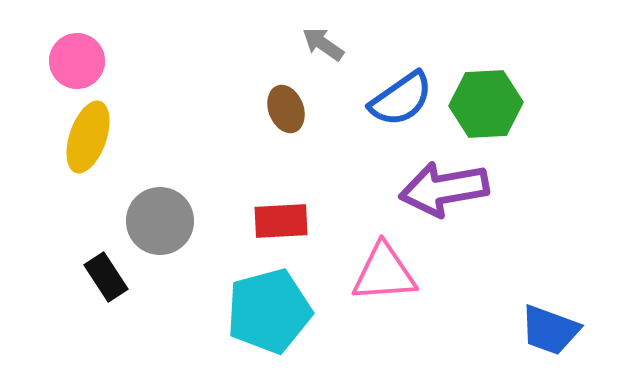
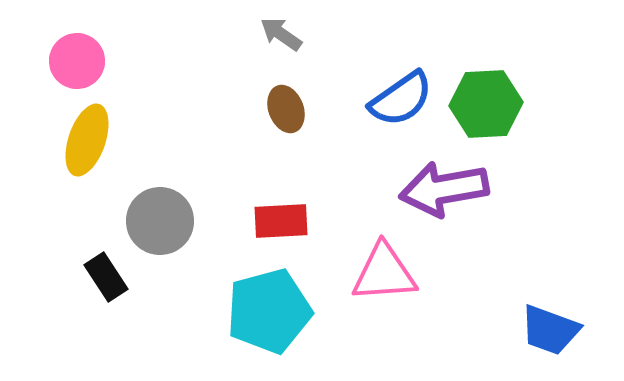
gray arrow: moved 42 px left, 10 px up
yellow ellipse: moved 1 px left, 3 px down
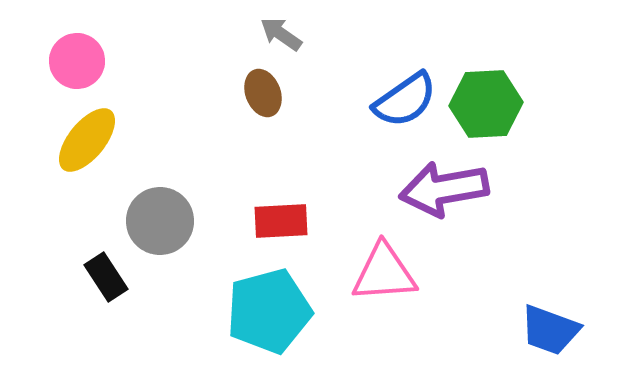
blue semicircle: moved 4 px right, 1 px down
brown ellipse: moved 23 px left, 16 px up
yellow ellipse: rotated 20 degrees clockwise
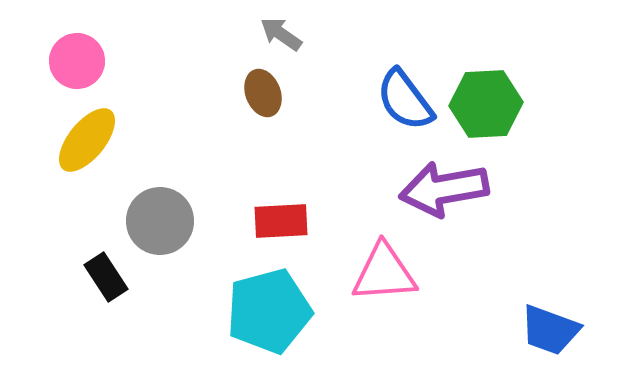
blue semicircle: rotated 88 degrees clockwise
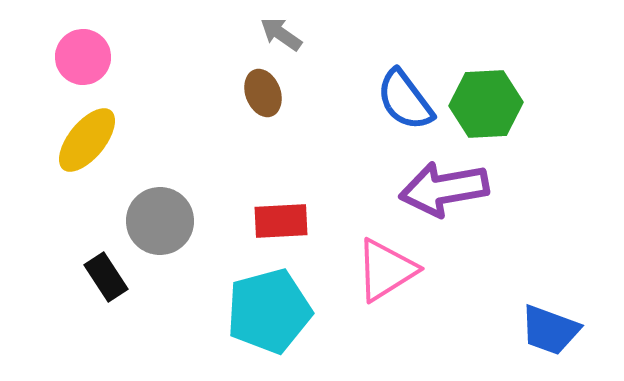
pink circle: moved 6 px right, 4 px up
pink triangle: moved 2 px right, 3 px up; rotated 28 degrees counterclockwise
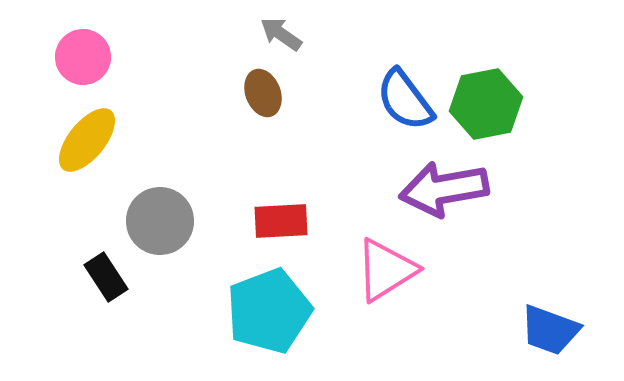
green hexagon: rotated 8 degrees counterclockwise
cyan pentagon: rotated 6 degrees counterclockwise
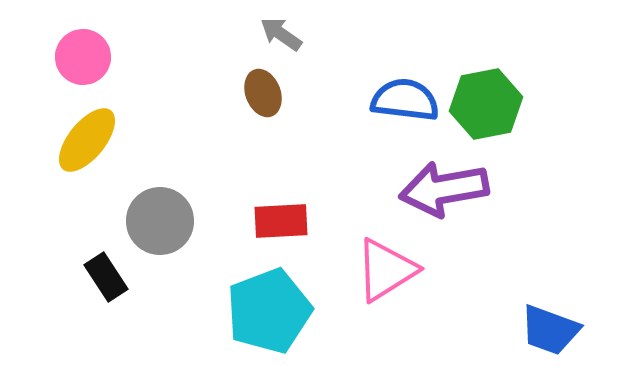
blue semicircle: rotated 134 degrees clockwise
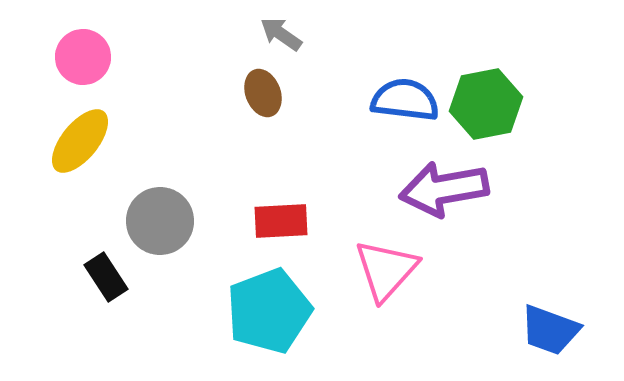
yellow ellipse: moved 7 px left, 1 px down
pink triangle: rotated 16 degrees counterclockwise
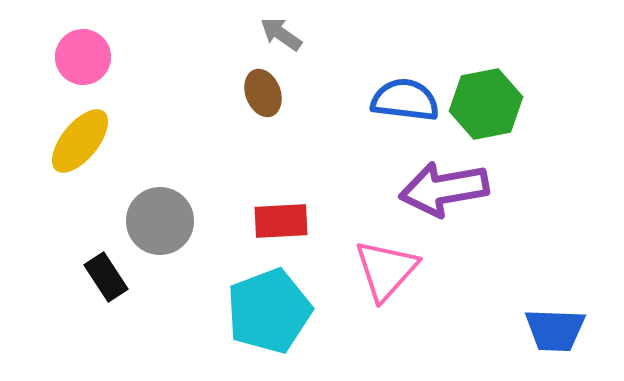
blue trapezoid: moved 5 px right; rotated 18 degrees counterclockwise
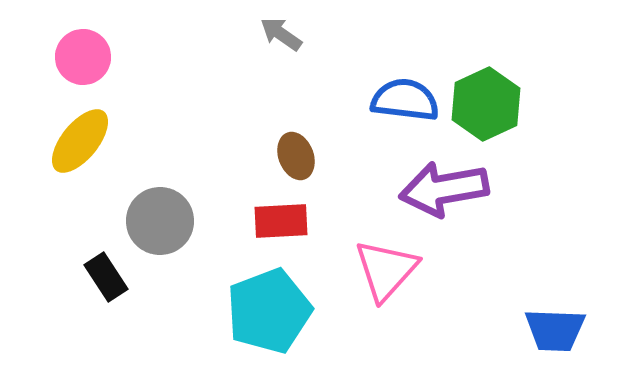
brown ellipse: moved 33 px right, 63 px down
green hexagon: rotated 14 degrees counterclockwise
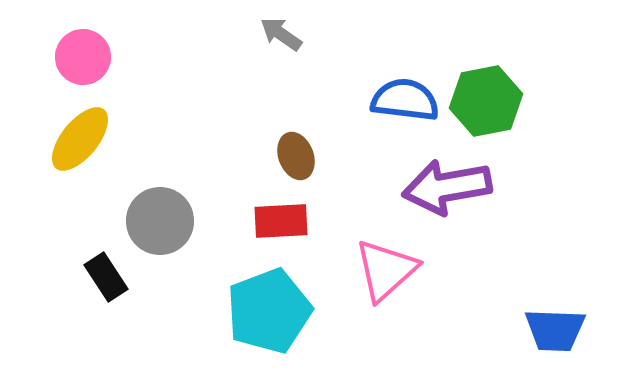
green hexagon: moved 3 px up; rotated 14 degrees clockwise
yellow ellipse: moved 2 px up
purple arrow: moved 3 px right, 2 px up
pink triangle: rotated 6 degrees clockwise
